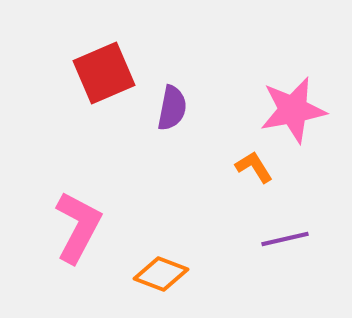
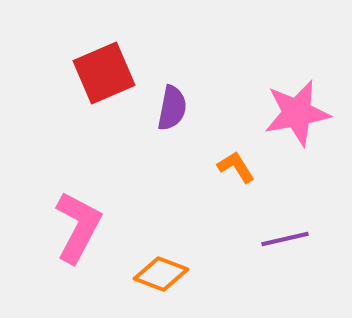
pink star: moved 4 px right, 3 px down
orange L-shape: moved 18 px left
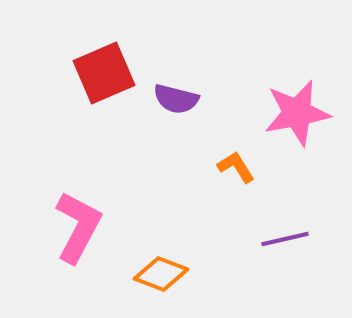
purple semicircle: moved 4 px right, 9 px up; rotated 93 degrees clockwise
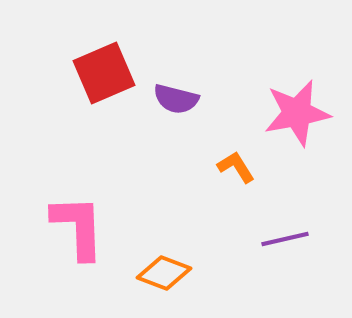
pink L-shape: rotated 30 degrees counterclockwise
orange diamond: moved 3 px right, 1 px up
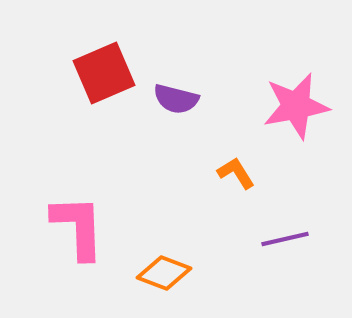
pink star: moved 1 px left, 7 px up
orange L-shape: moved 6 px down
